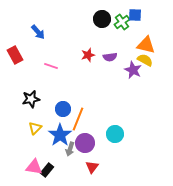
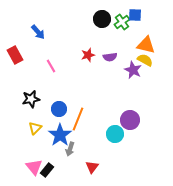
pink line: rotated 40 degrees clockwise
blue circle: moved 4 px left
purple circle: moved 45 px right, 23 px up
pink triangle: rotated 42 degrees clockwise
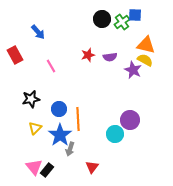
orange line: rotated 25 degrees counterclockwise
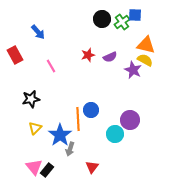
purple semicircle: rotated 16 degrees counterclockwise
blue circle: moved 32 px right, 1 px down
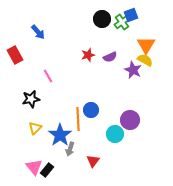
blue square: moved 4 px left; rotated 24 degrees counterclockwise
orange triangle: rotated 48 degrees clockwise
pink line: moved 3 px left, 10 px down
red triangle: moved 1 px right, 6 px up
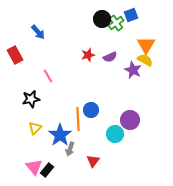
green cross: moved 6 px left, 1 px down
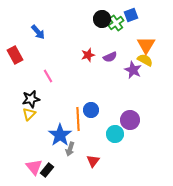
yellow triangle: moved 6 px left, 14 px up
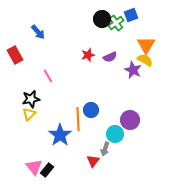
gray arrow: moved 35 px right
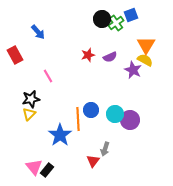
cyan circle: moved 20 px up
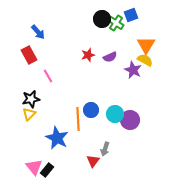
green cross: rotated 21 degrees counterclockwise
red rectangle: moved 14 px right
blue star: moved 3 px left, 3 px down; rotated 10 degrees counterclockwise
